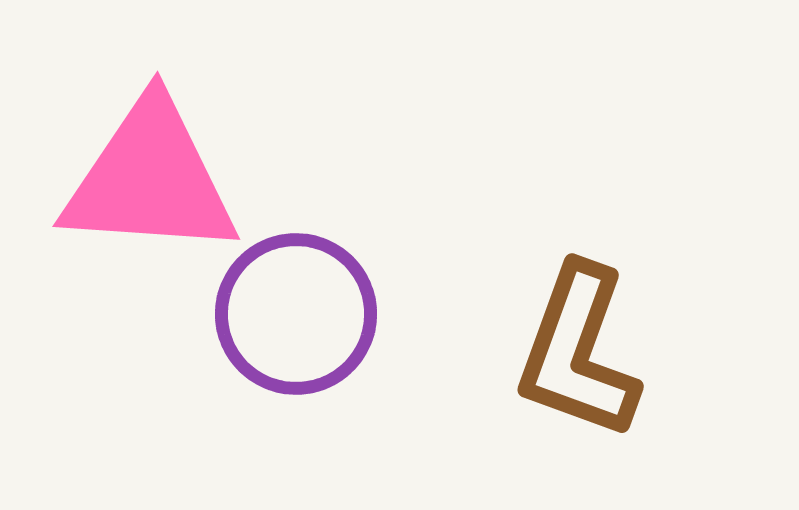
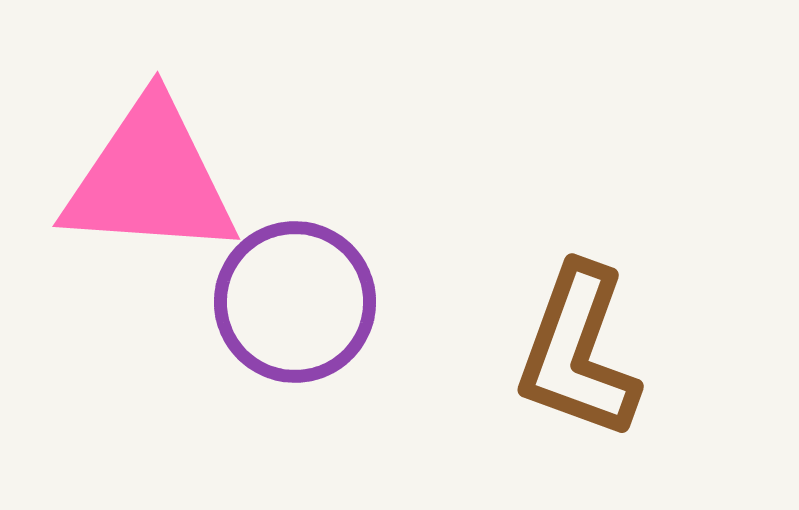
purple circle: moved 1 px left, 12 px up
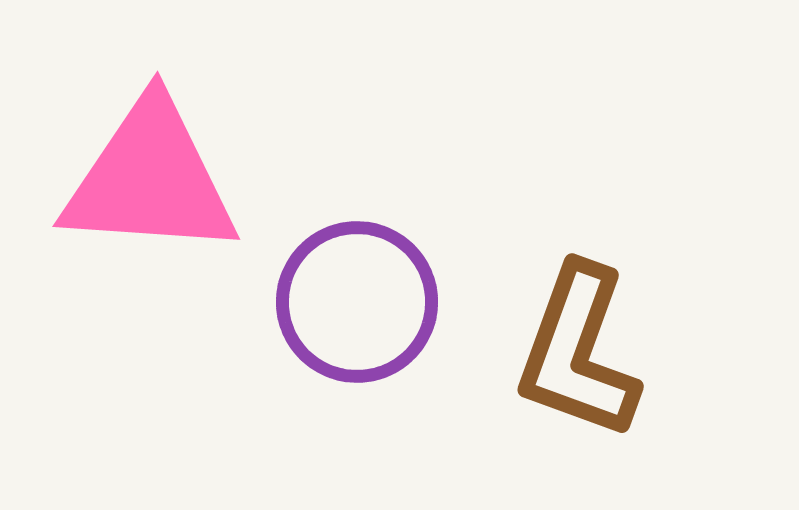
purple circle: moved 62 px right
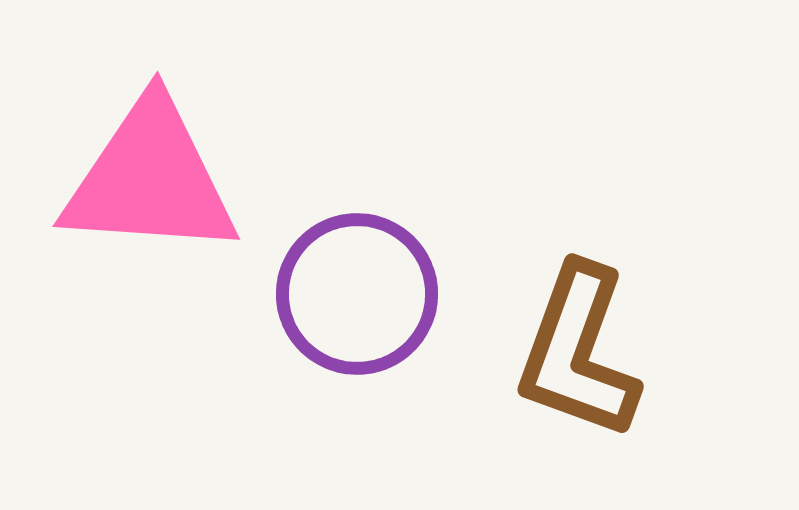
purple circle: moved 8 px up
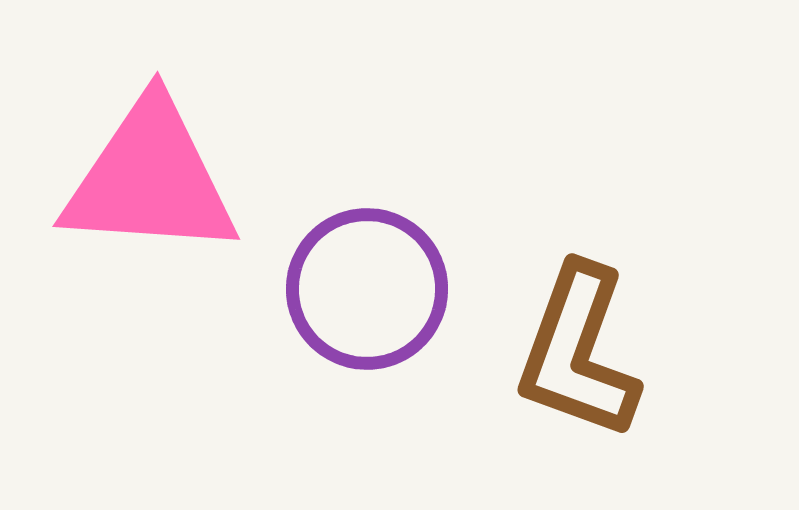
purple circle: moved 10 px right, 5 px up
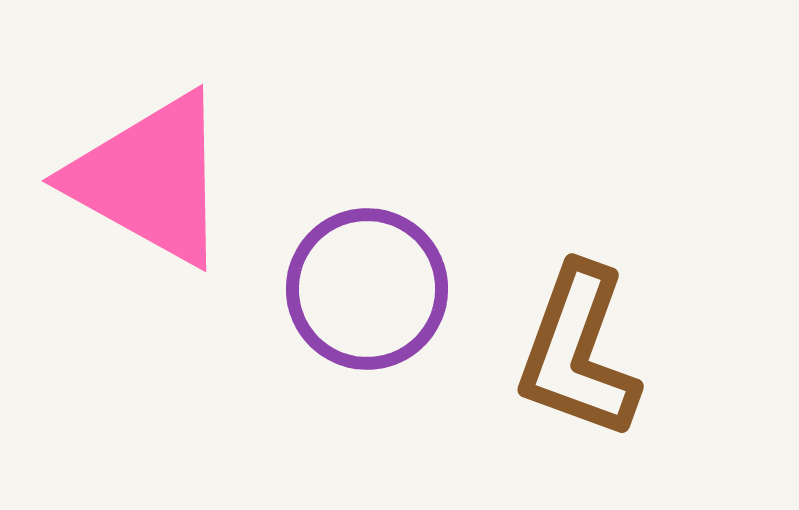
pink triangle: rotated 25 degrees clockwise
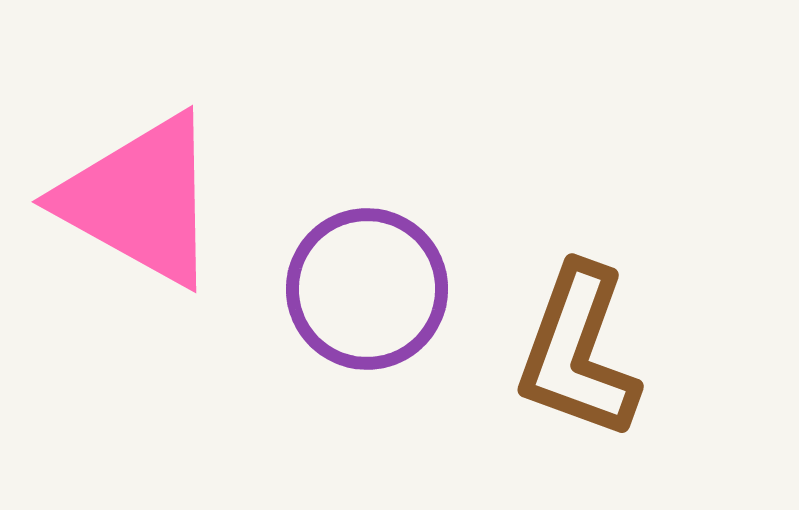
pink triangle: moved 10 px left, 21 px down
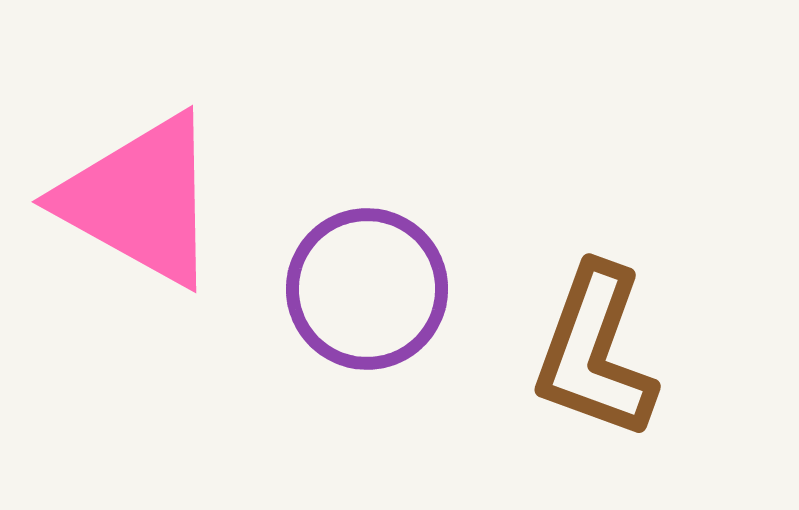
brown L-shape: moved 17 px right
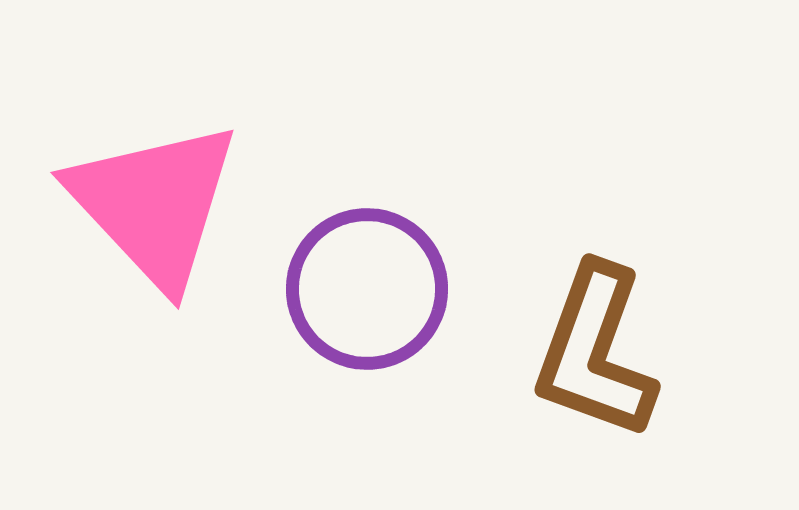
pink triangle: moved 14 px right, 4 px down; rotated 18 degrees clockwise
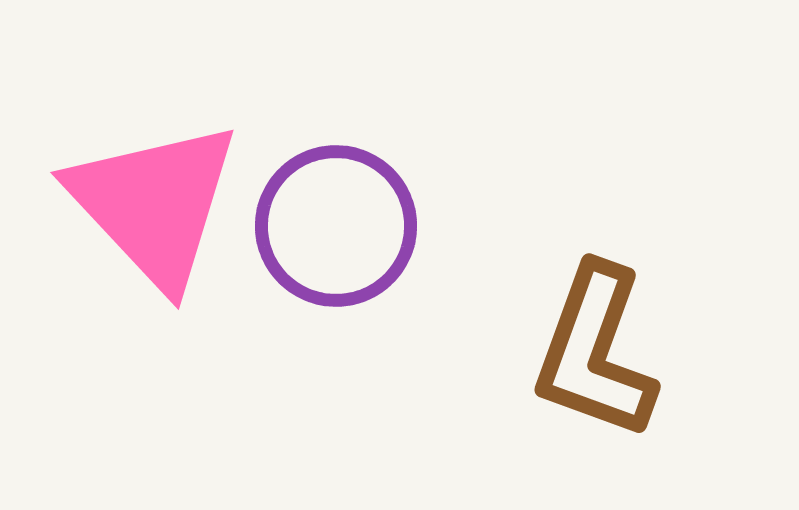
purple circle: moved 31 px left, 63 px up
